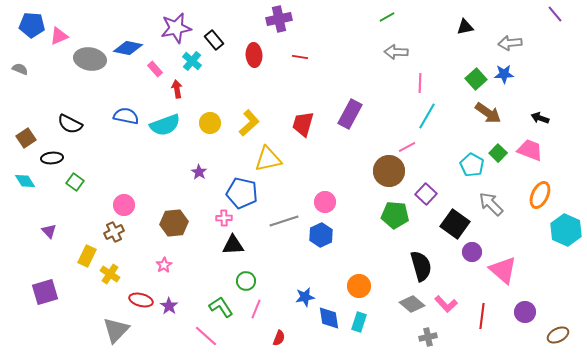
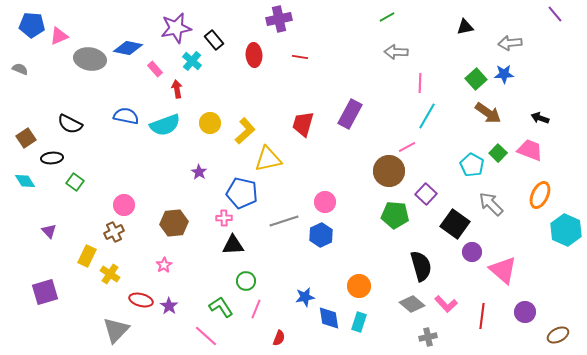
yellow L-shape at (249, 123): moved 4 px left, 8 px down
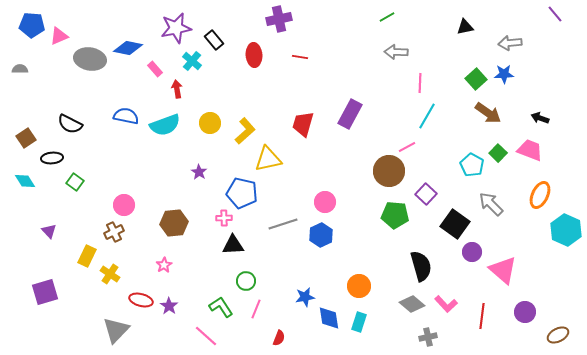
gray semicircle at (20, 69): rotated 21 degrees counterclockwise
gray line at (284, 221): moved 1 px left, 3 px down
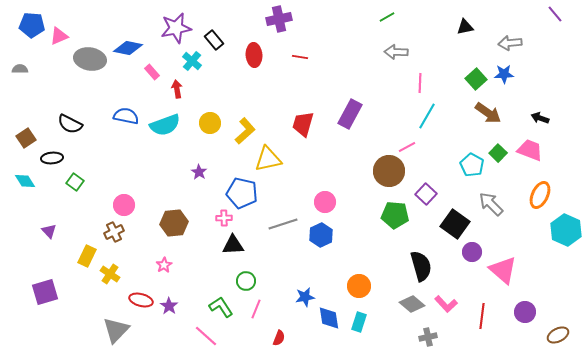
pink rectangle at (155, 69): moved 3 px left, 3 px down
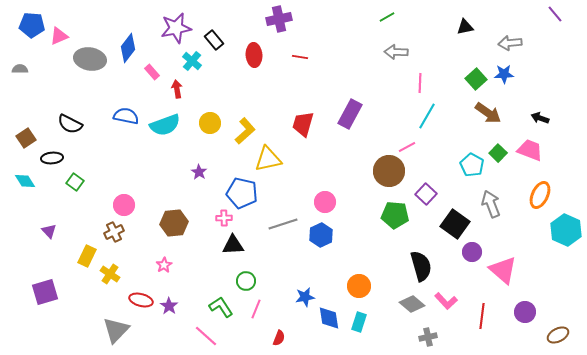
blue diamond at (128, 48): rotated 64 degrees counterclockwise
gray arrow at (491, 204): rotated 24 degrees clockwise
pink L-shape at (446, 304): moved 3 px up
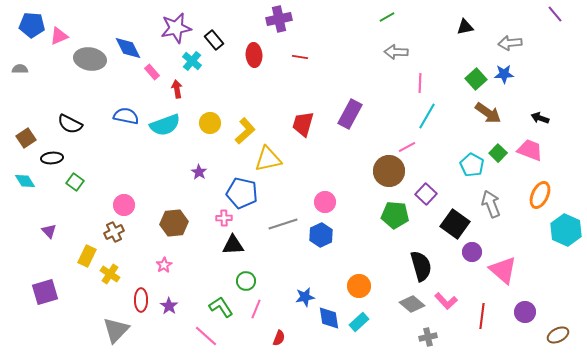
blue diamond at (128, 48): rotated 64 degrees counterclockwise
red ellipse at (141, 300): rotated 75 degrees clockwise
cyan rectangle at (359, 322): rotated 30 degrees clockwise
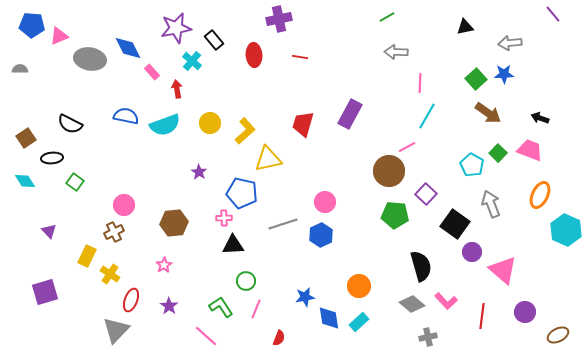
purple line at (555, 14): moved 2 px left
red ellipse at (141, 300): moved 10 px left; rotated 20 degrees clockwise
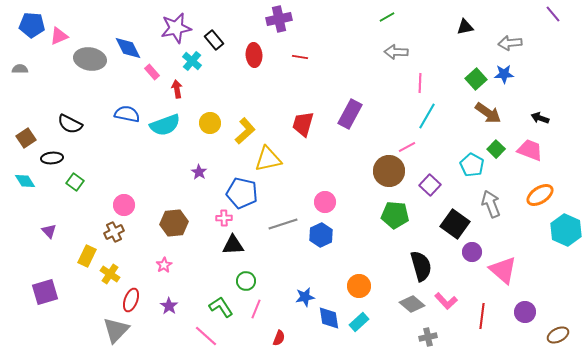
blue semicircle at (126, 116): moved 1 px right, 2 px up
green square at (498, 153): moved 2 px left, 4 px up
purple square at (426, 194): moved 4 px right, 9 px up
orange ellipse at (540, 195): rotated 32 degrees clockwise
